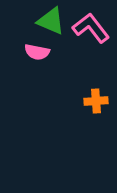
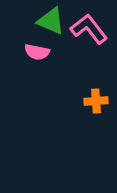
pink L-shape: moved 2 px left, 1 px down
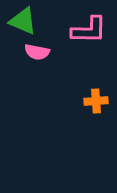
green triangle: moved 28 px left
pink L-shape: moved 1 px down; rotated 129 degrees clockwise
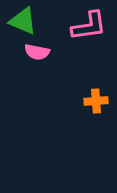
pink L-shape: moved 4 px up; rotated 9 degrees counterclockwise
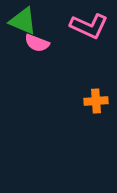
pink L-shape: rotated 33 degrees clockwise
pink semicircle: moved 9 px up; rotated 10 degrees clockwise
